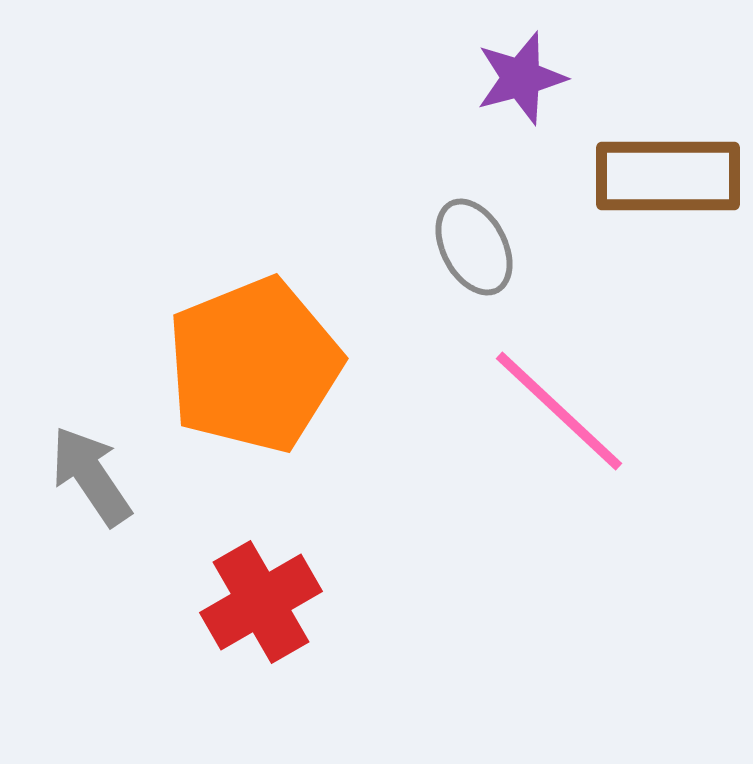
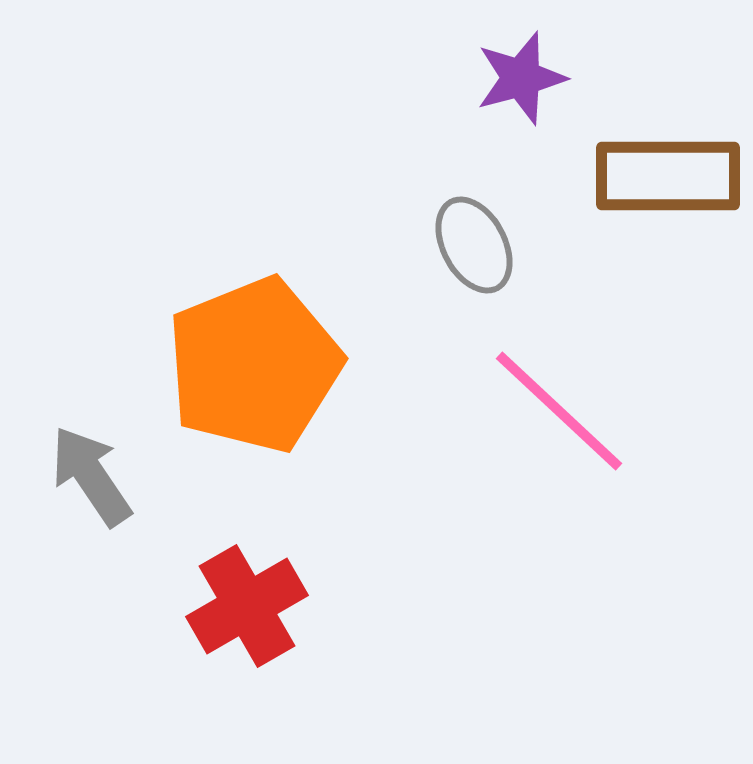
gray ellipse: moved 2 px up
red cross: moved 14 px left, 4 px down
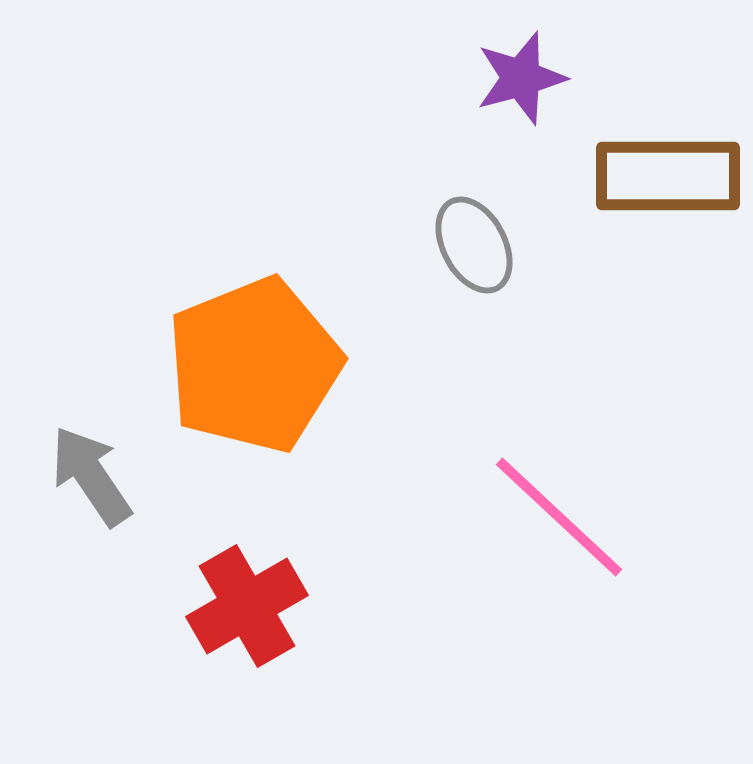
pink line: moved 106 px down
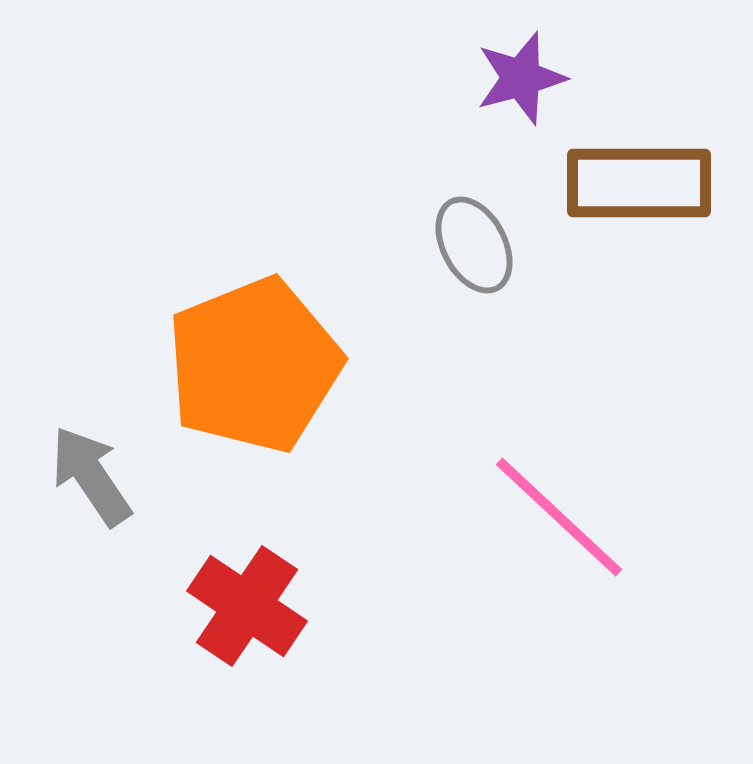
brown rectangle: moved 29 px left, 7 px down
red cross: rotated 26 degrees counterclockwise
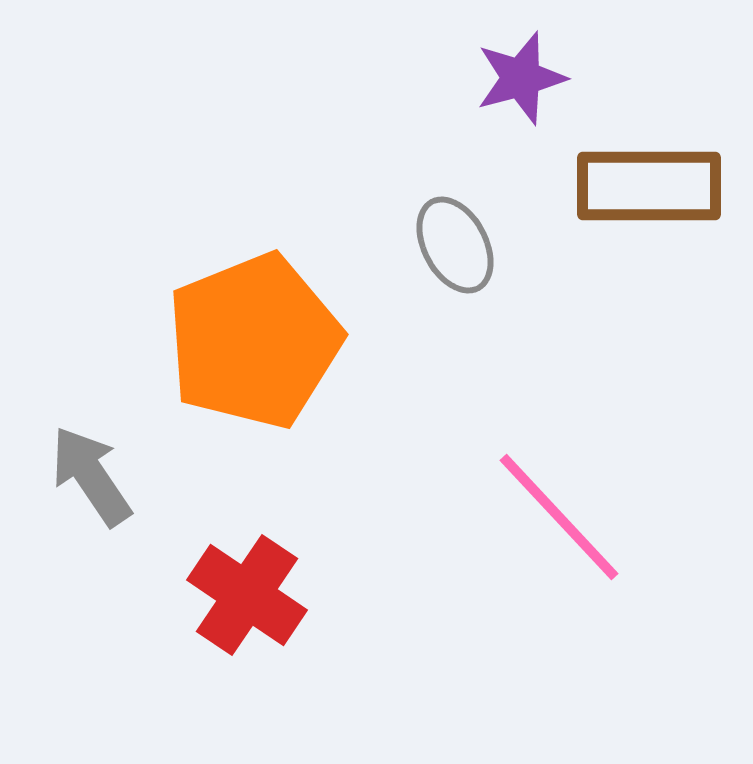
brown rectangle: moved 10 px right, 3 px down
gray ellipse: moved 19 px left
orange pentagon: moved 24 px up
pink line: rotated 4 degrees clockwise
red cross: moved 11 px up
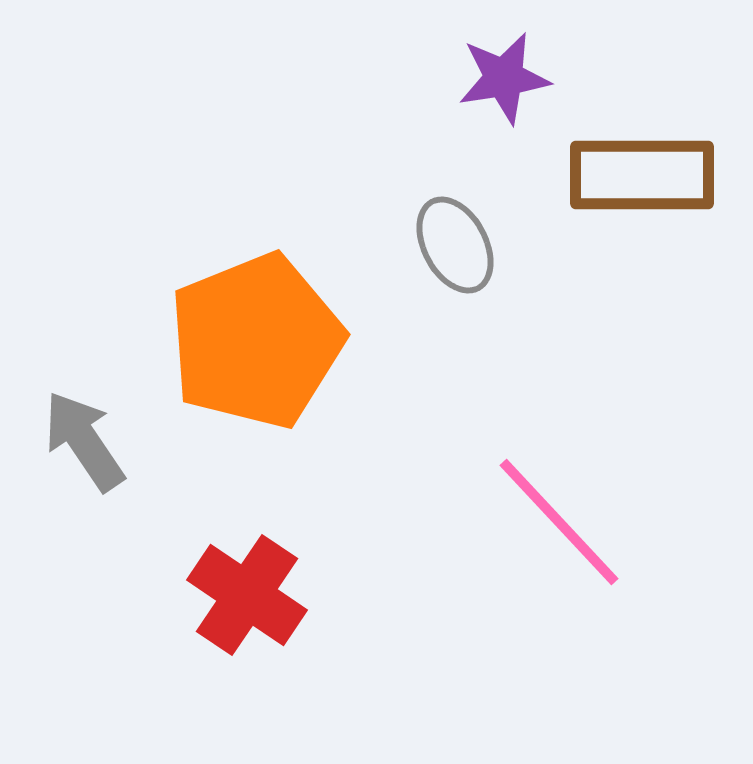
purple star: moved 17 px left; rotated 6 degrees clockwise
brown rectangle: moved 7 px left, 11 px up
orange pentagon: moved 2 px right
gray arrow: moved 7 px left, 35 px up
pink line: moved 5 px down
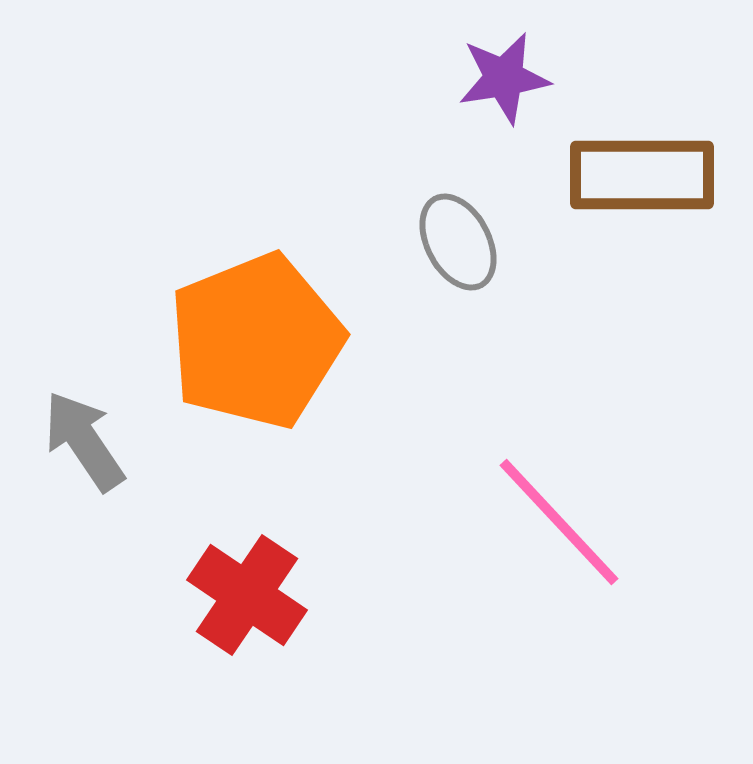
gray ellipse: moved 3 px right, 3 px up
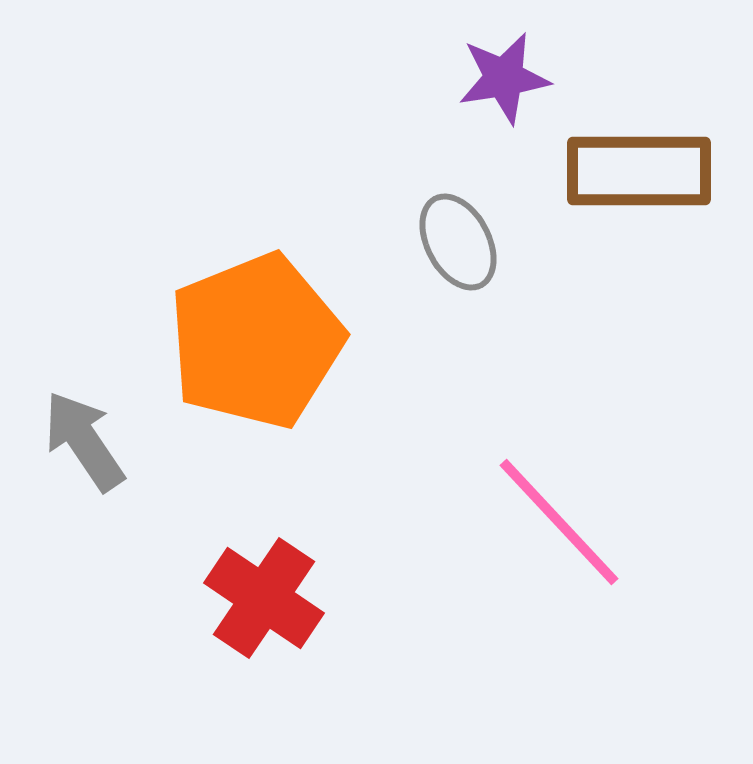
brown rectangle: moved 3 px left, 4 px up
red cross: moved 17 px right, 3 px down
